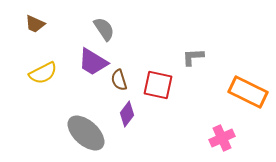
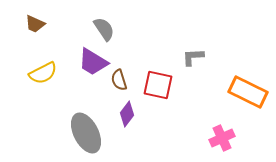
gray ellipse: rotated 21 degrees clockwise
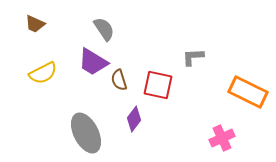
purple diamond: moved 7 px right, 5 px down
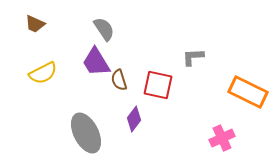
purple trapezoid: moved 3 px right; rotated 28 degrees clockwise
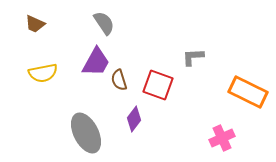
gray semicircle: moved 6 px up
purple trapezoid: rotated 120 degrees counterclockwise
yellow semicircle: rotated 16 degrees clockwise
red square: rotated 8 degrees clockwise
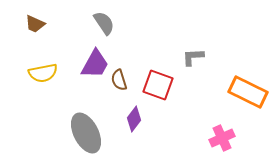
purple trapezoid: moved 1 px left, 2 px down
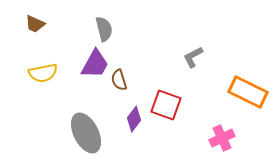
gray semicircle: moved 6 px down; rotated 20 degrees clockwise
gray L-shape: rotated 25 degrees counterclockwise
red square: moved 8 px right, 20 px down
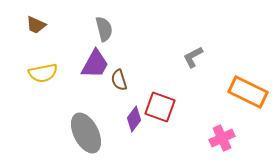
brown trapezoid: moved 1 px right, 1 px down
red square: moved 6 px left, 2 px down
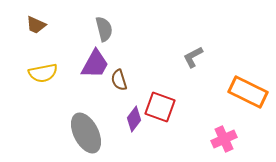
pink cross: moved 2 px right, 1 px down
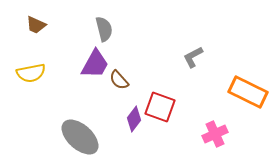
yellow semicircle: moved 12 px left
brown semicircle: rotated 25 degrees counterclockwise
gray ellipse: moved 6 px left, 4 px down; rotated 21 degrees counterclockwise
pink cross: moved 9 px left, 5 px up
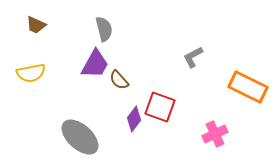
orange rectangle: moved 5 px up
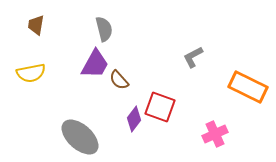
brown trapezoid: rotated 75 degrees clockwise
